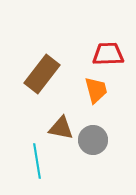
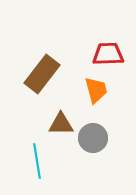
brown triangle: moved 4 px up; rotated 12 degrees counterclockwise
gray circle: moved 2 px up
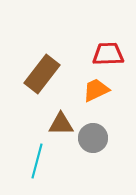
orange trapezoid: rotated 100 degrees counterclockwise
cyan line: rotated 24 degrees clockwise
